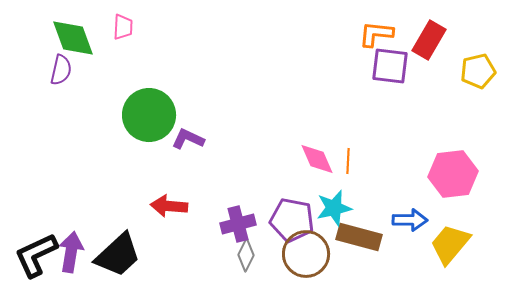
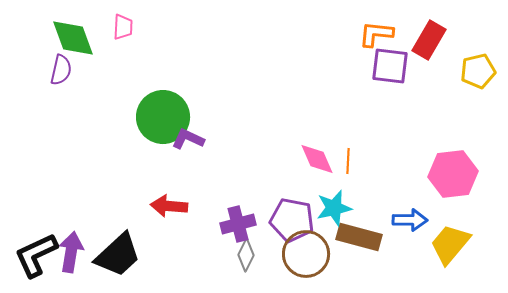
green circle: moved 14 px right, 2 px down
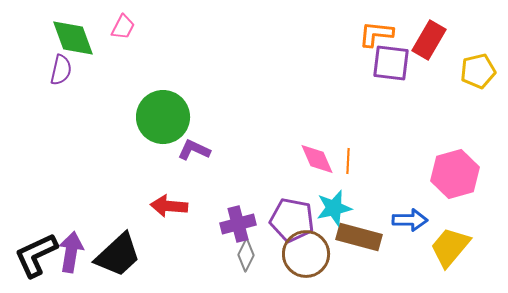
pink trapezoid: rotated 24 degrees clockwise
purple square: moved 1 px right, 3 px up
purple L-shape: moved 6 px right, 11 px down
pink hexagon: moved 2 px right; rotated 9 degrees counterclockwise
yellow trapezoid: moved 3 px down
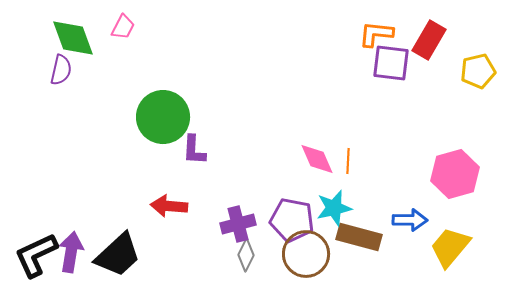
purple L-shape: rotated 112 degrees counterclockwise
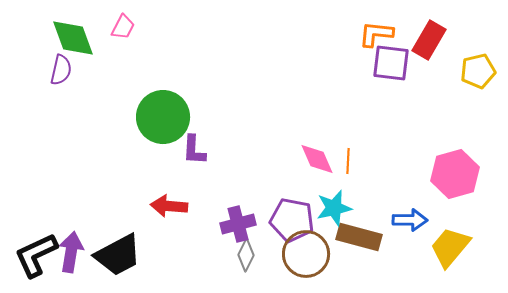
black trapezoid: rotated 15 degrees clockwise
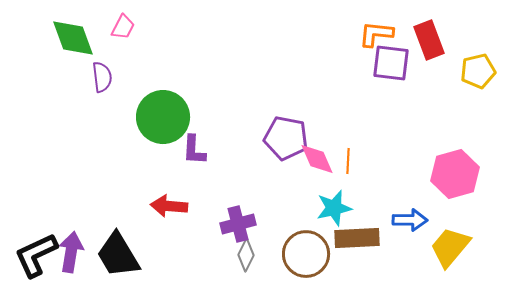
red rectangle: rotated 51 degrees counterclockwise
purple semicircle: moved 41 px right, 7 px down; rotated 20 degrees counterclockwise
purple pentagon: moved 6 px left, 82 px up
brown rectangle: moved 2 px left, 1 px down; rotated 18 degrees counterclockwise
black trapezoid: rotated 87 degrees clockwise
